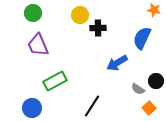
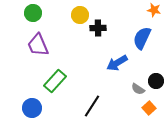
green rectangle: rotated 20 degrees counterclockwise
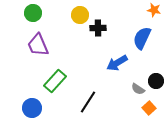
black line: moved 4 px left, 4 px up
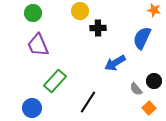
yellow circle: moved 4 px up
blue arrow: moved 2 px left
black circle: moved 2 px left
gray semicircle: moved 2 px left; rotated 16 degrees clockwise
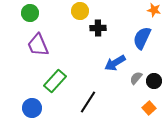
green circle: moved 3 px left
gray semicircle: moved 11 px up; rotated 80 degrees clockwise
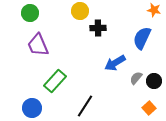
black line: moved 3 px left, 4 px down
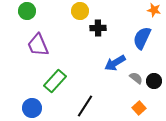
green circle: moved 3 px left, 2 px up
gray semicircle: rotated 88 degrees clockwise
orange square: moved 10 px left
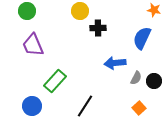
purple trapezoid: moved 5 px left
blue arrow: rotated 25 degrees clockwise
gray semicircle: rotated 80 degrees clockwise
blue circle: moved 2 px up
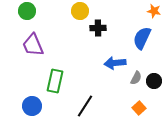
orange star: moved 1 px down
green rectangle: rotated 30 degrees counterclockwise
